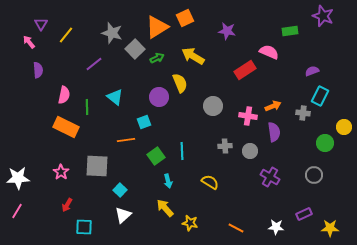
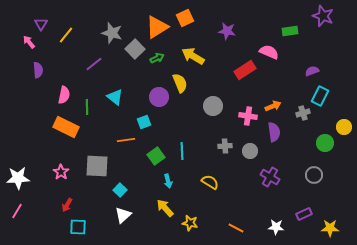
gray cross at (303, 113): rotated 24 degrees counterclockwise
cyan square at (84, 227): moved 6 px left
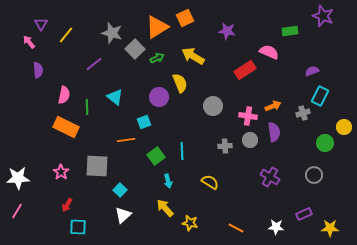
gray circle at (250, 151): moved 11 px up
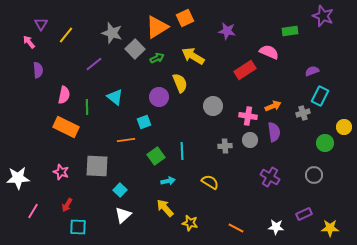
pink star at (61, 172): rotated 14 degrees counterclockwise
cyan arrow at (168, 181): rotated 88 degrees counterclockwise
pink line at (17, 211): moved 16 px right
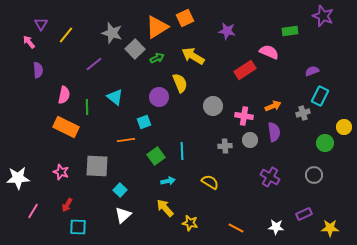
pink cross at (248, 116): moved 4 px left
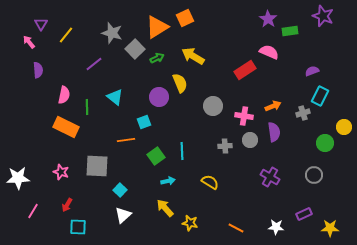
purple star at (227, 31): moved 41 px right, 12 px up; rotated 24 degrees clockwise
